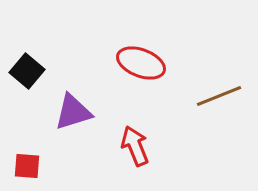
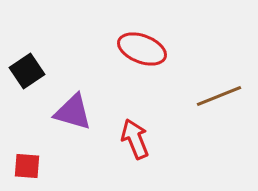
red ellipse: moved 1 px right, 14 px up
black square: rotated 16 degrees clockwise
purple triangle: rotated 33 degrees clockwise
red arrow: moved 7 px up
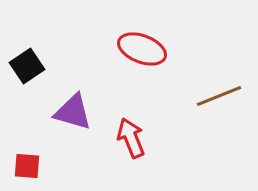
black square: moved 5 px up
red arrow: moved 4 px left, 1 px up
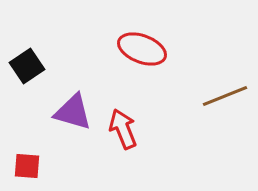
brown line: moved 6 px right
red arrow: moved 8 px left, 9 px up
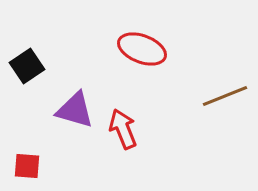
purple triangle: moved 2 px right, 2 px up
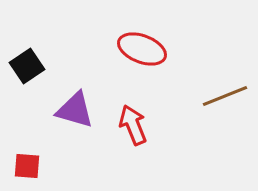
red arrow: moved 10 px right, 4 px up
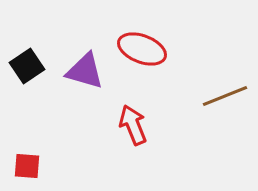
purple triangle: moved 10 px right, 39 px up
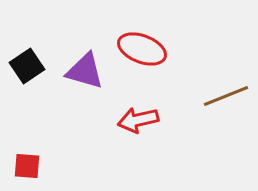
brown line: moved 1 px right
red arrow: moved 5 px right, 5 px up; rotated 81 degrees counterclockwise
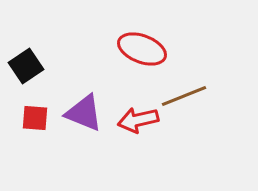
black square: moved 1 px left
purple triangle: moved 1 px left, 42 px down; rotated 6 degrees clockwise
brown line: moved 42 px left
red square: moved 8 px right, 48 px up
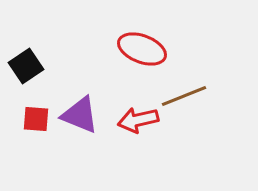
purple triangle: moved 4 px left, 2 px down
red square: moved 1 px right, 1 px down
